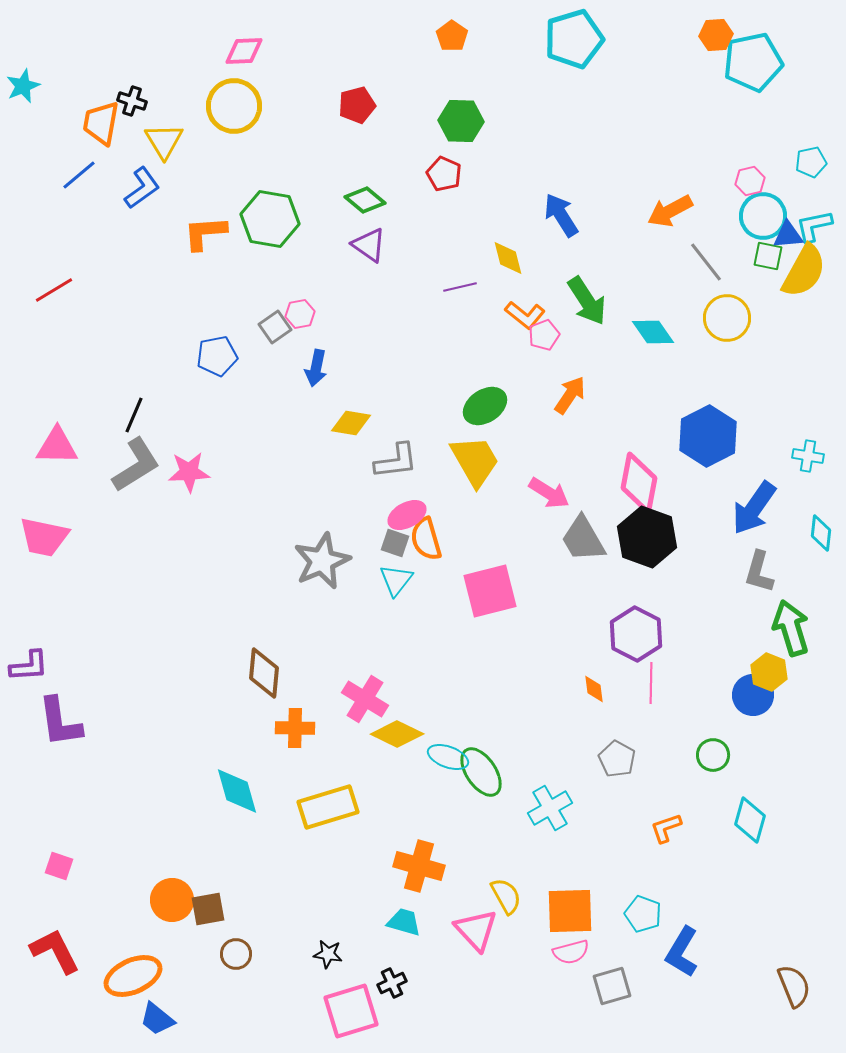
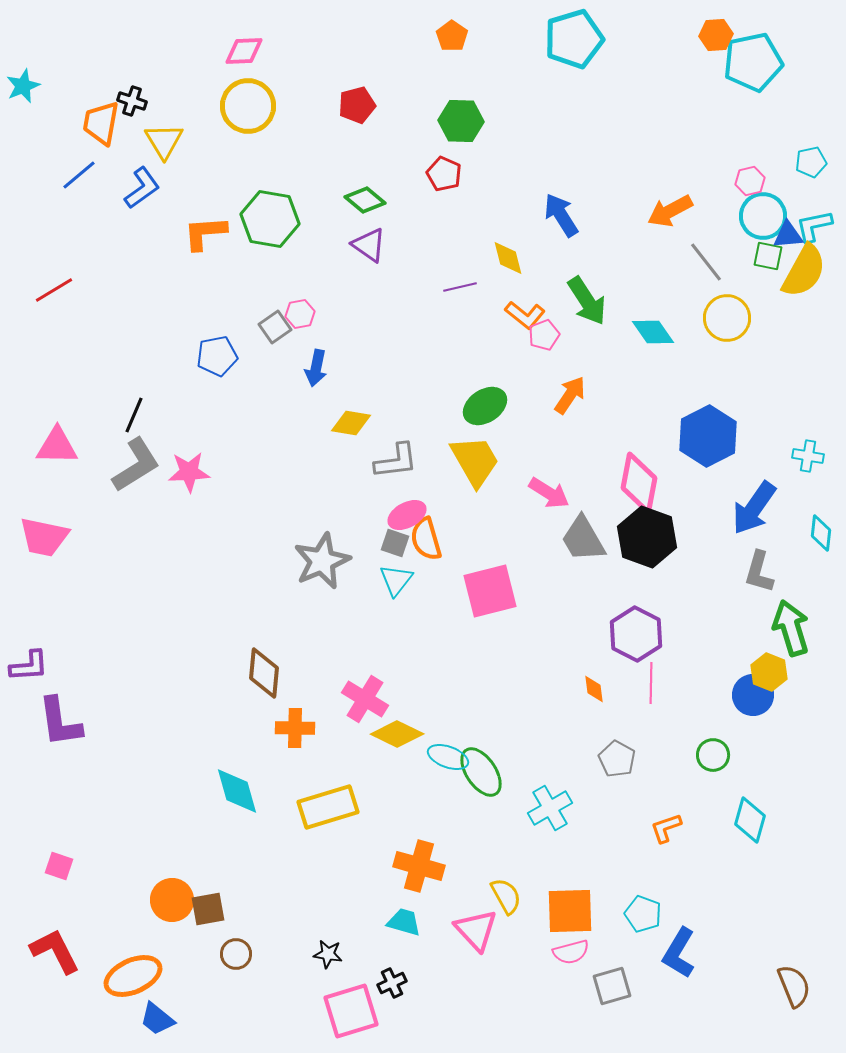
yellow circle at (234, 106): moved 14 px right
blue L-shape at (682, 952): moved 3 px left, 1 px down
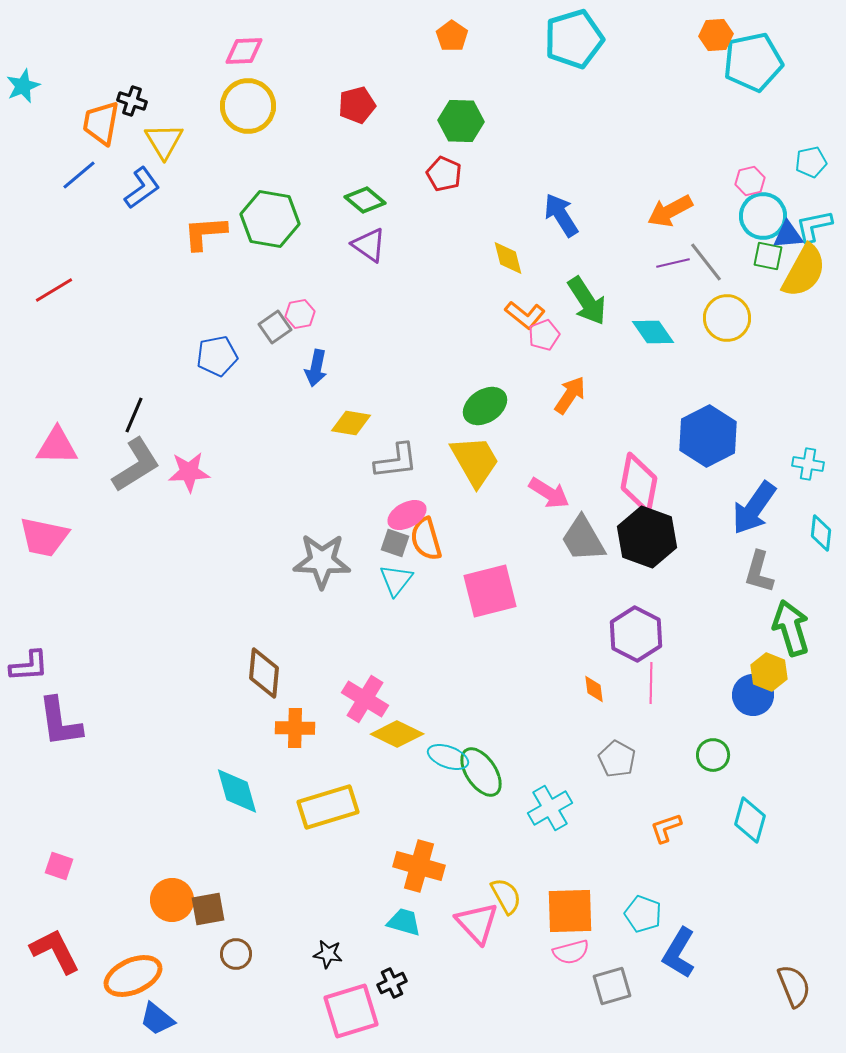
purple line at (460, 287): moved 213 px right, 24 px up
cyan cross at (808, 456): moved 8 px down
gray star at (322, 561): rotated 26 degrees clockwise
pink triangle at (476, 930): moved 1 px right, 7 px up
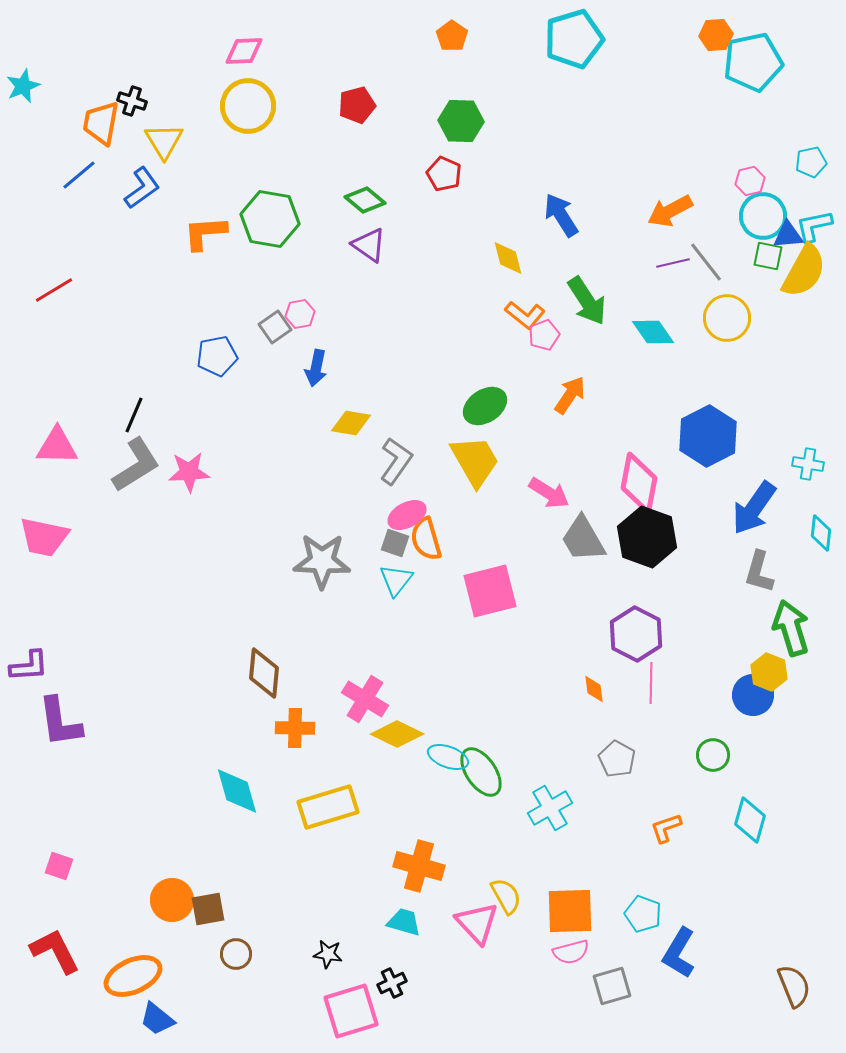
gray L-shape at (396, 461): rotated 48 degrees counterclockwise
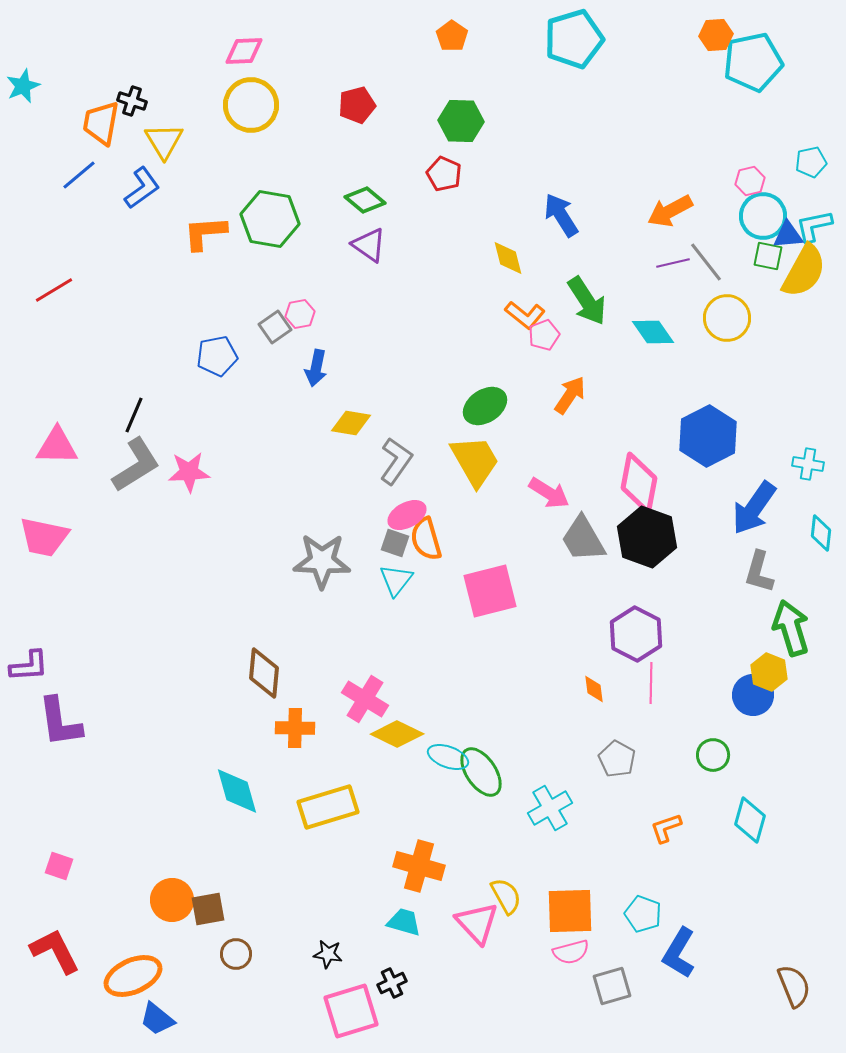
yellow circle at (248, 106): moved 3 px right, 1 px up
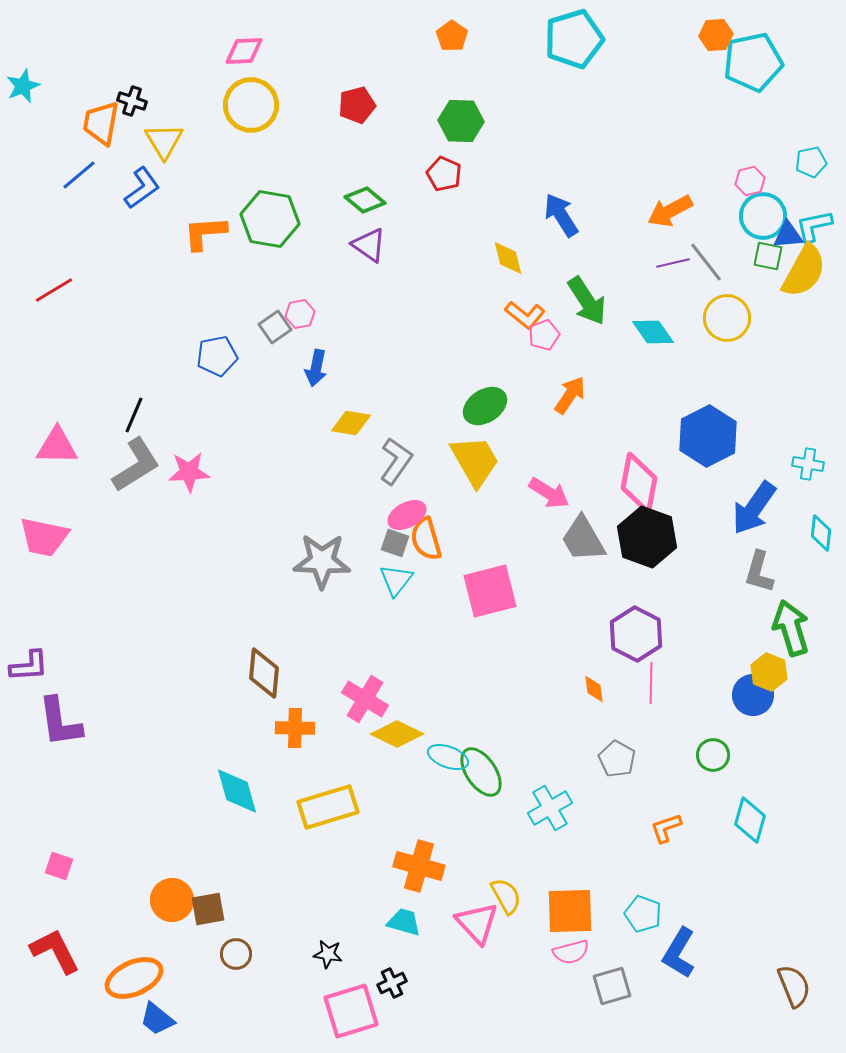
orange ellipse at (133, 976): moved 1 px right, 2 px down
